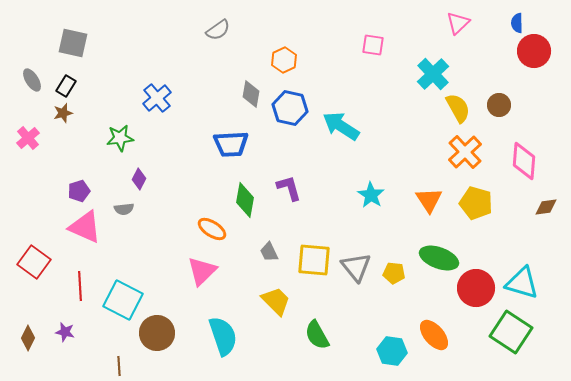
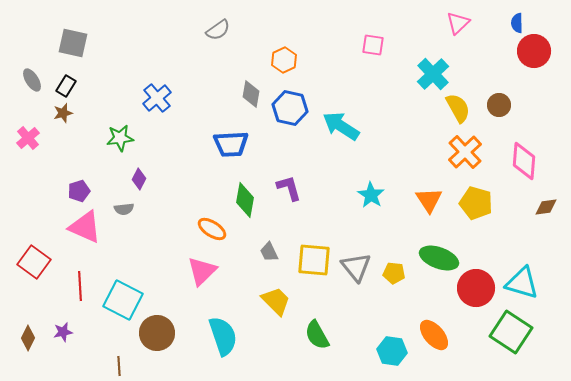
purple star at (65, 332): moved 2 px left; rotated 24 degrees counterclockwise
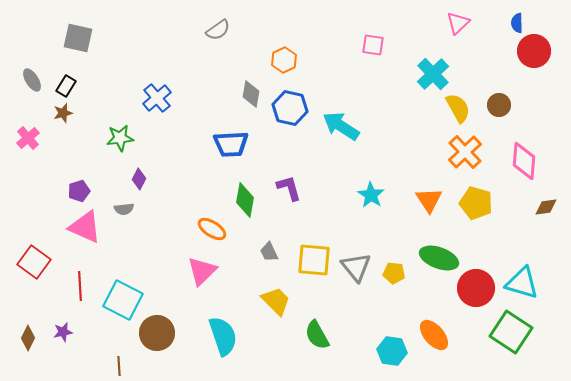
gray square at (73, 43): moved 5 px right, 5 px up
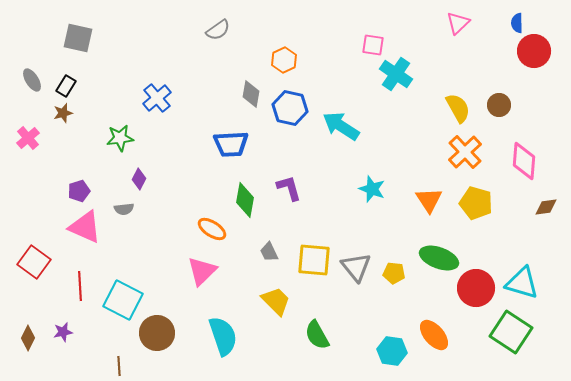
cyan cross at (433, 74): moved 37 px left; rotated 12 degrees counterclockwise
cyan star at (371, 195): moved 1 px right, 6 px up; rotated 12 degrees counterclockwise
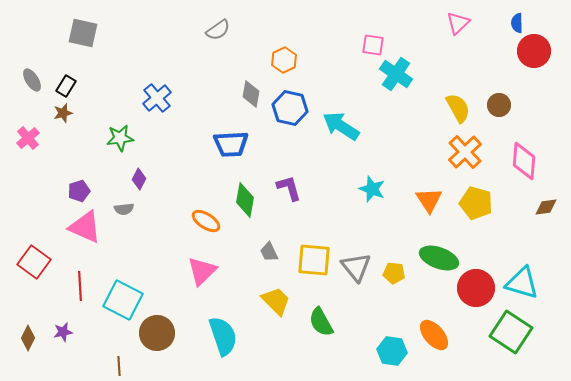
gray square at (78, 38): moved 5 px right, 5 px up
orange ellipse at (212, 229): moved 6 px left, 8 px up
green semicircle at (317, 335): moved 4 px right, 13 px up
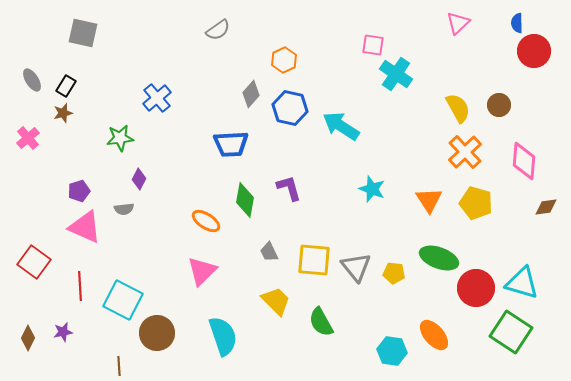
gray diamond at (251, 94): rotated 32 degrees clockwise
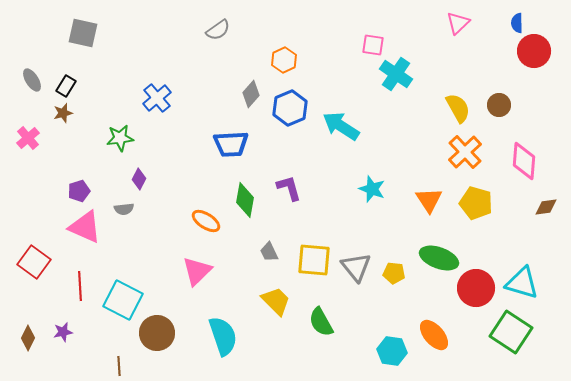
blue hexagon at (290, 108): rotated 24 degrees clockwise
pink triangle at (202, 271): moved 5 px left
